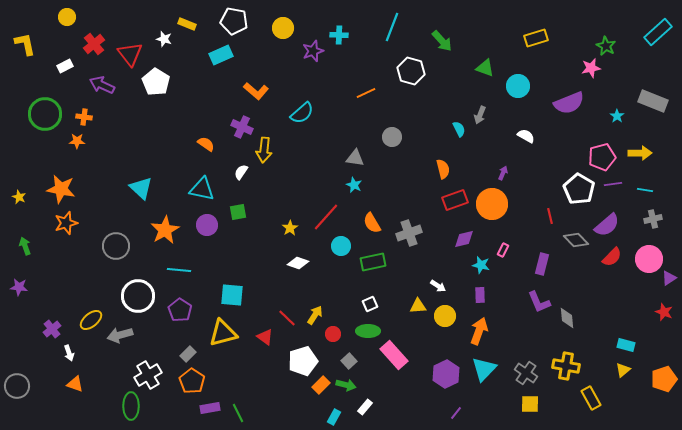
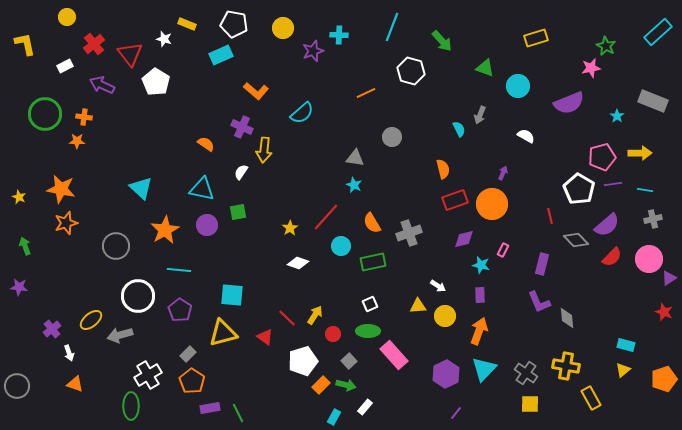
white pentagon at (234, 21): moved 3 px down
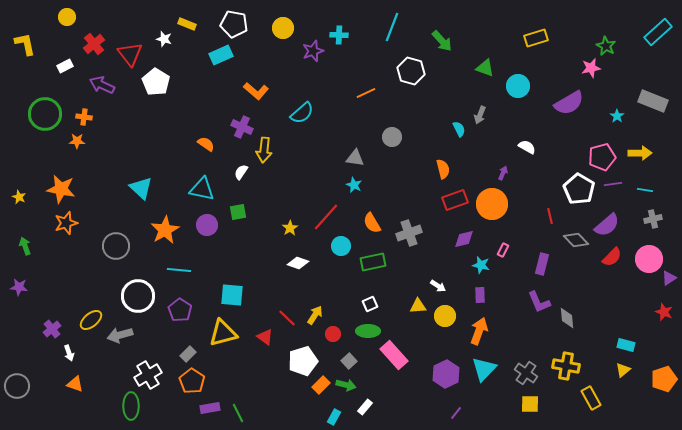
purple semicircle at (569, 103): rotated 8 degrees counterclockwise
white semicircle at (526, 136): moved 1 px right, 11 px down
